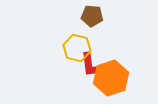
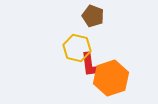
brown pentagon: moved 1 px right; rotated 15 degrees clockwise
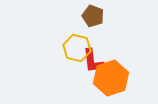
red L-shape: moved 2 px right, 4 px up
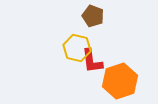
red L-shape: moved 1 px left
orange hexagon: moved 9 px right, 3 px down
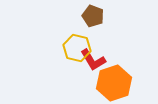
red L-shape: moved 1 px right, 1 px up; rotated 24 degrees counterclockwise
orange hexagon: moved 6 px left, 2 px down
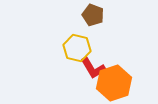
brown pentagon: moved 1 px up
red L-shape: moved 8 px down
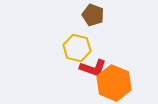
red L-shape: rotated 40 degrees counterclockwise
orange hexagon: rotated 20 degrees counterclockwise
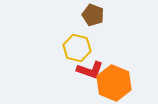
red L-shape: moved 3 px left, 2 px down
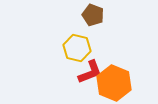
red L-shape: moved 2 px down; rotated 40 degrees counterclockwise
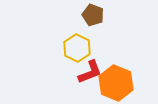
yellow hexagon: rotated 12 degrees clockwise
orange hexagon: moved 2 px right
